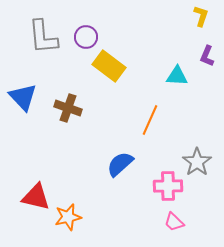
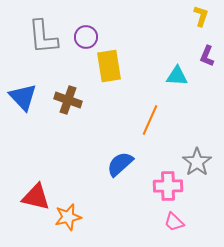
yellow rectangle: rotated 44 degrees clockwise
brown cross: moved 8 px up
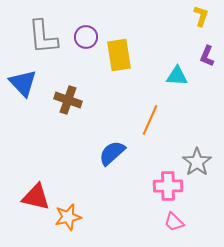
yellow rectangle: moved 10 px right, 11 px up
blue triangle: moved 14 px up
blue semicircle: moved 8 px left, 11 px up
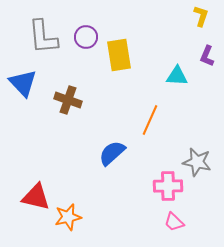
gray star: rotated 24 degrees counterclockwise
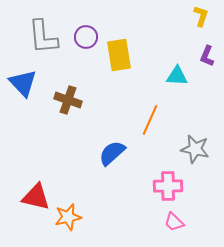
gray star: moved 2 px left, 13 px up
